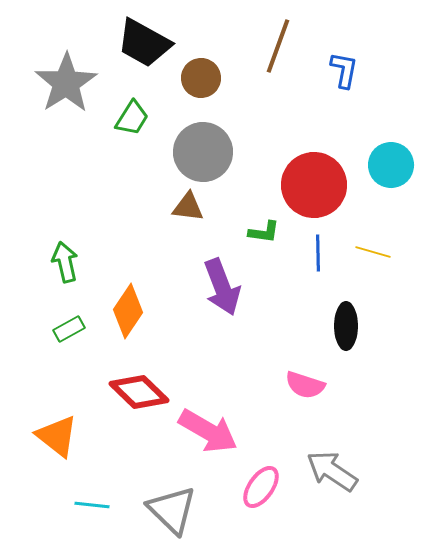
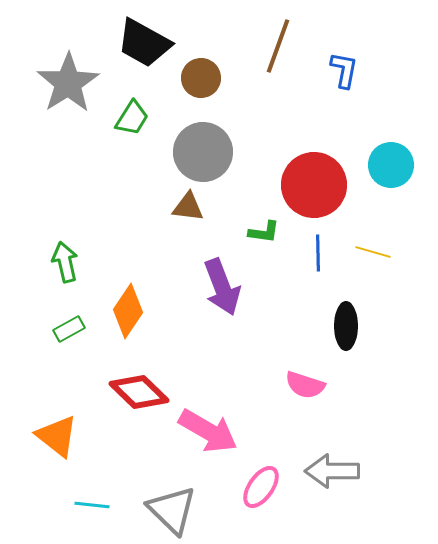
gray star: moved 2 px right
gray arrow: rotated 34 degrees counterclockwise
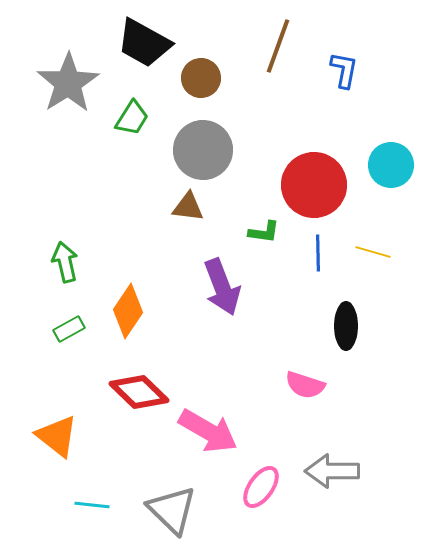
gray circle: moved 2 px up
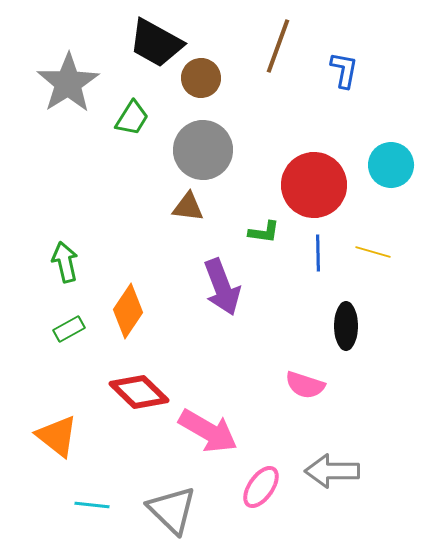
black trapezoid: moved 12 px right
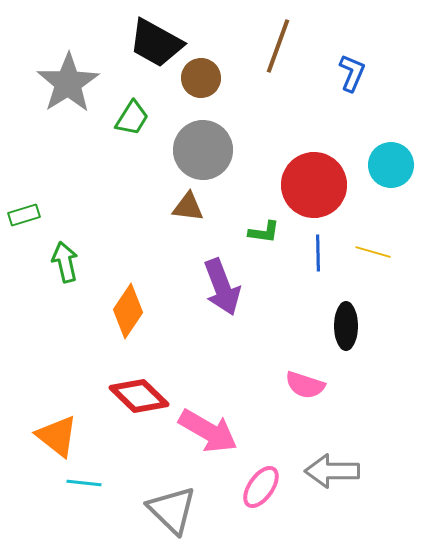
blue L-shape: moved 8 px right, 3 px down; rotated 12 degrees clockwise
green rectangle: moved 45 px left, 114 px up; rotated 12 degrees clockwise
red diamond: moved 4 px down
cyan line: moved 8 px left, 22 px up
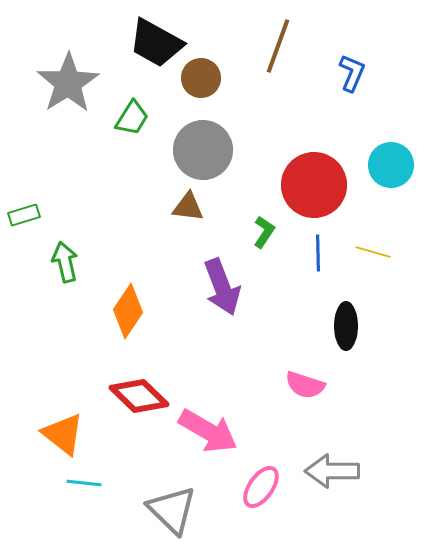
green L-shape: rotated 64 degrees counterclockwise
orange triangle: moved 6 px right, 2 px up
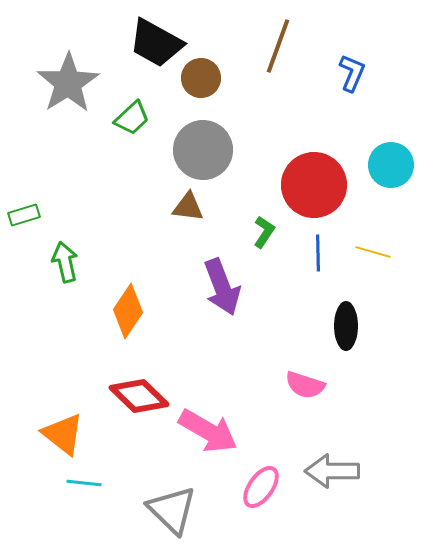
green trapezoid: rotated 15 degrees clockwise
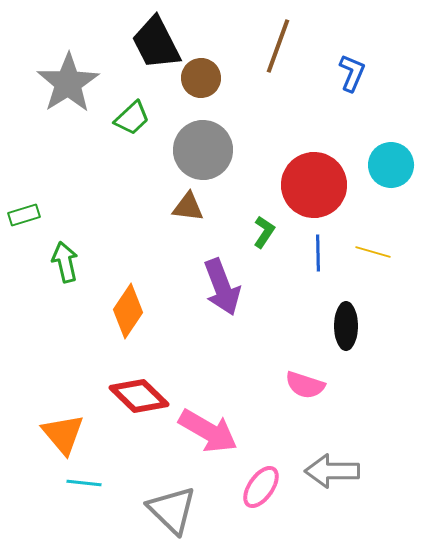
black trapezoid: rotated 34 degrees clockwise
orange triangle: rotated 12 degrees clockwise
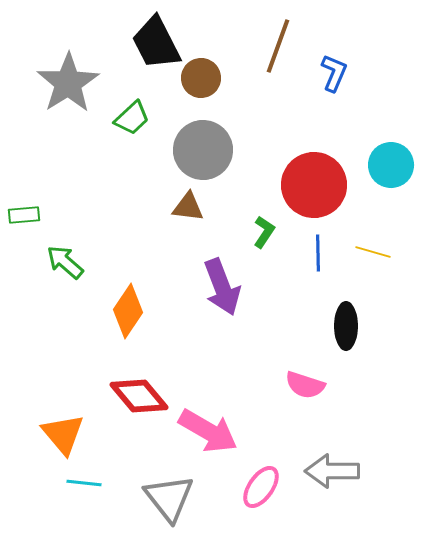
blue L-shape: moved 18 px left
green rectangle: rotated 12 degrees clockwise
green arrow: rotated 36 degrees counterclockwise
red diamond: rotated 6 degrees clockwise
gray triangle: moved 3 px left, 12 px up; rotated 8 degrees clockwise
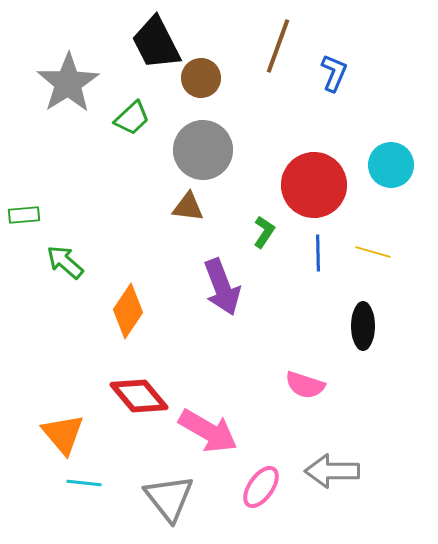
black ellipse: moved 17 px right
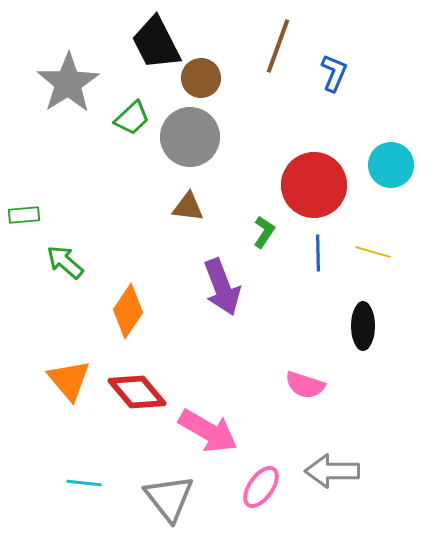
gray circle: moved 13 px left, 13 px up
red diamond: moved 2 px left, 4 px up
orange triangle: moved 6 px right, 54 px up
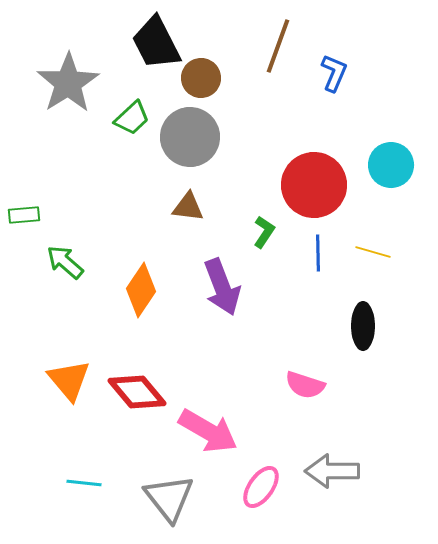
orange diamond: moved 13 px right, 21 px up
